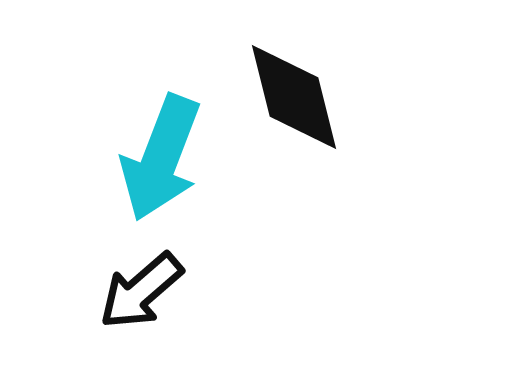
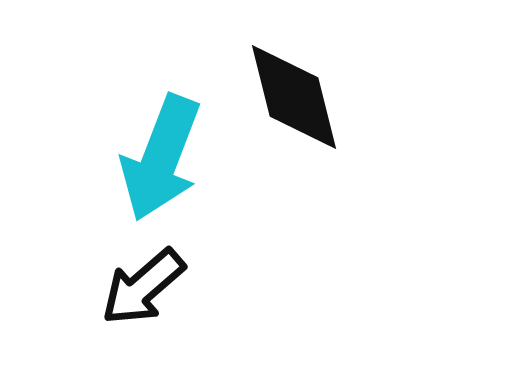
black arrow: moved 2 px right, 4 px up
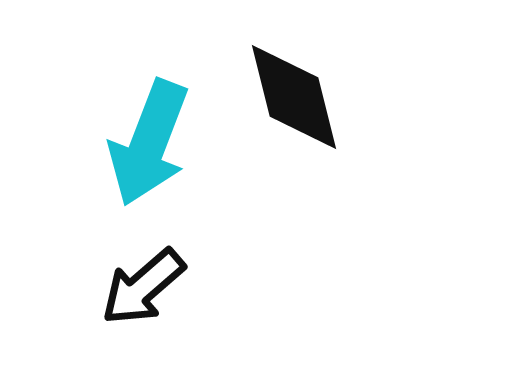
cyan arrow: moved 12 px left, 15 px up
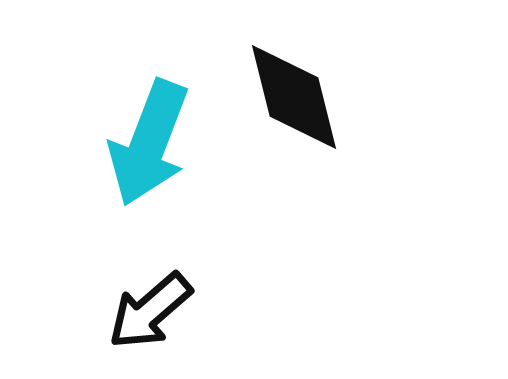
black arrow: moved 7 px right, 24 px down
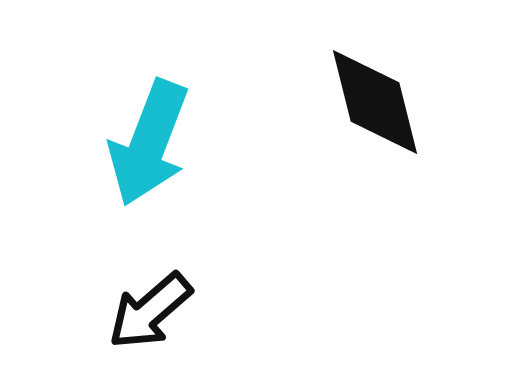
black diamond: moved 81 px right, 5 px down
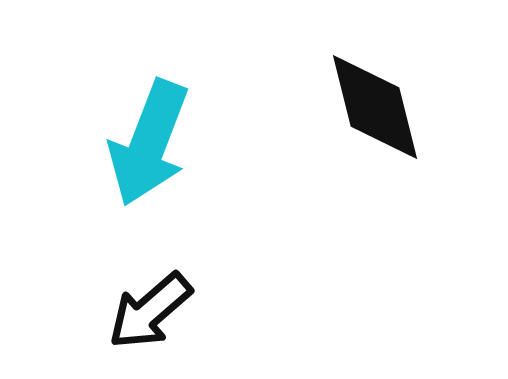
black diamond: moved 5 px down
